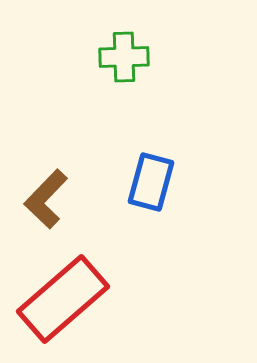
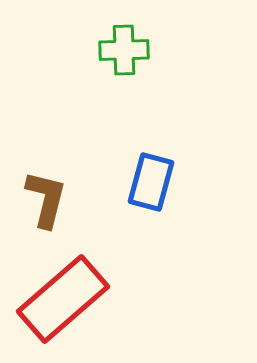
green cross: moved 7 px up
brown L-shape: rotated 150 degrees clockwise
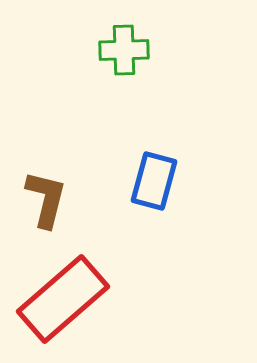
blue rectangle: moved 3 px right, 1 px up
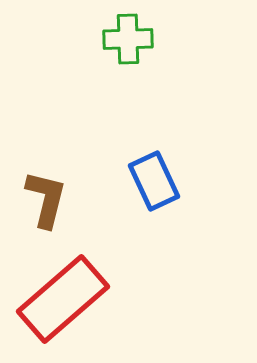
green cross: moved 4 px right, 11 px up
blue rectangle: rotated 40 degrees counterclockwise
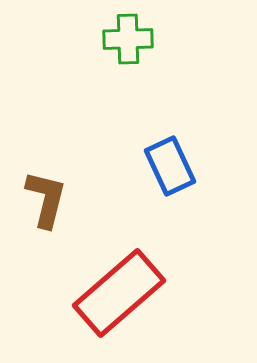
blue rectangle: moved 16 px right, 15 px up
red rectangle: moved 56 px right, 6 px up
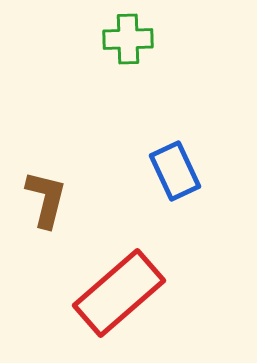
blue rectangle: moved 5 px right, 5 px down
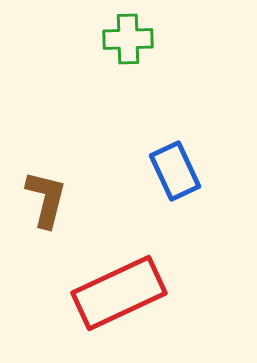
red rectangle: rotated 16 degrees clockwise
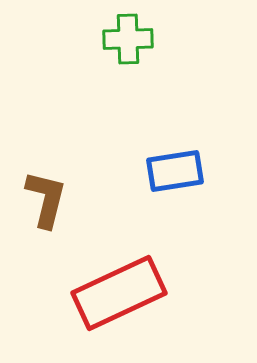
blue rectangle: rotated 74 degrees counterclockwise
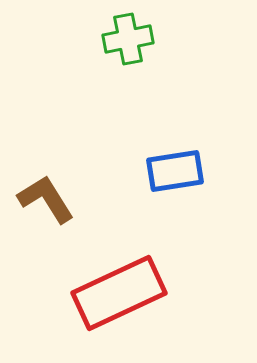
green cross: rotated 9 degrees counterclockwise
brown L-shape: rotated 46 degrees counterclockwise
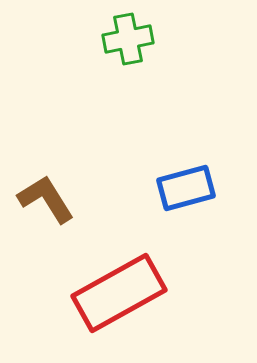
blue rectangle: moved 11 px right, 17 px down; rotated 6 degrees counterclockwise
red rectangle: rotated 4 degrees counterclockwise
